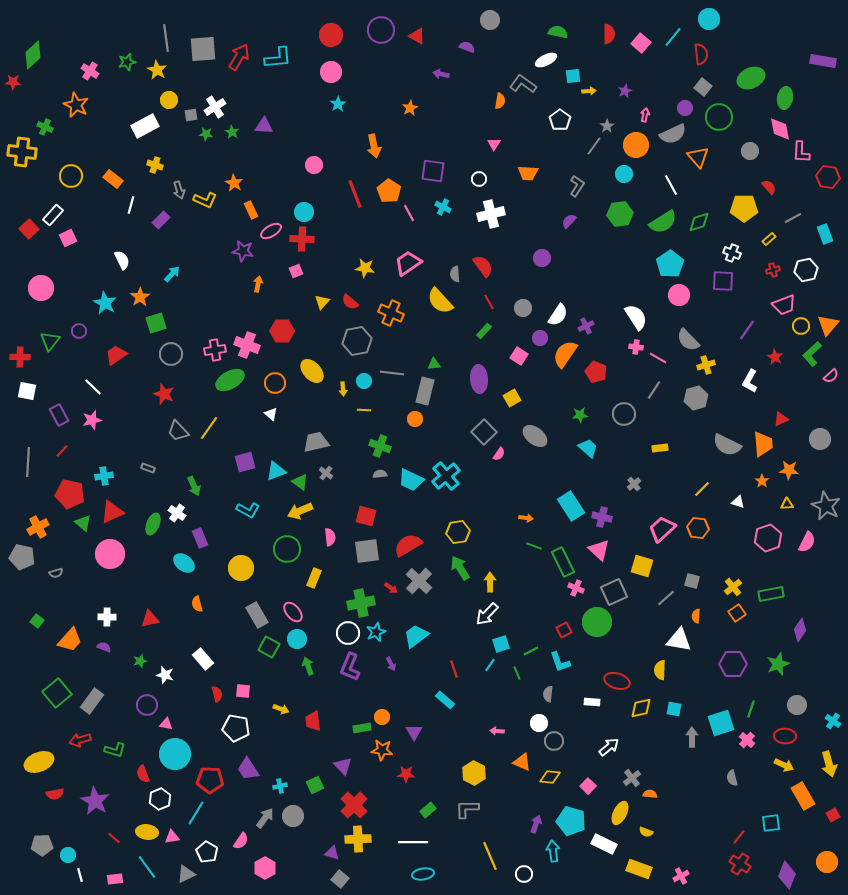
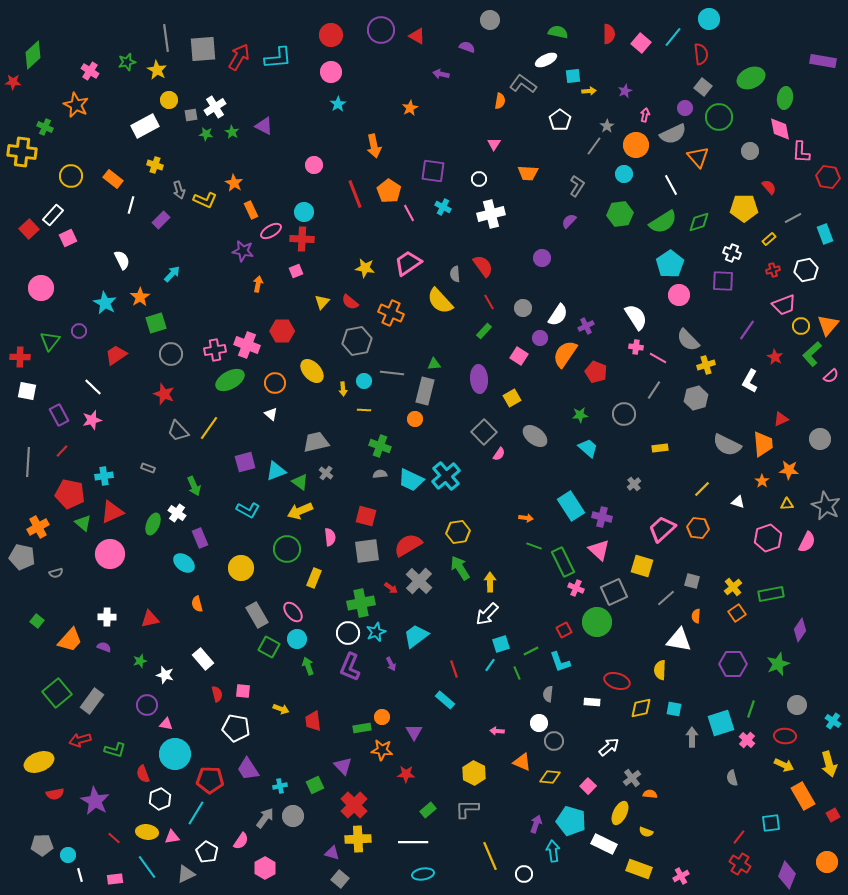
purple triangle at (264, 126): rotated 24 degrees clockwise
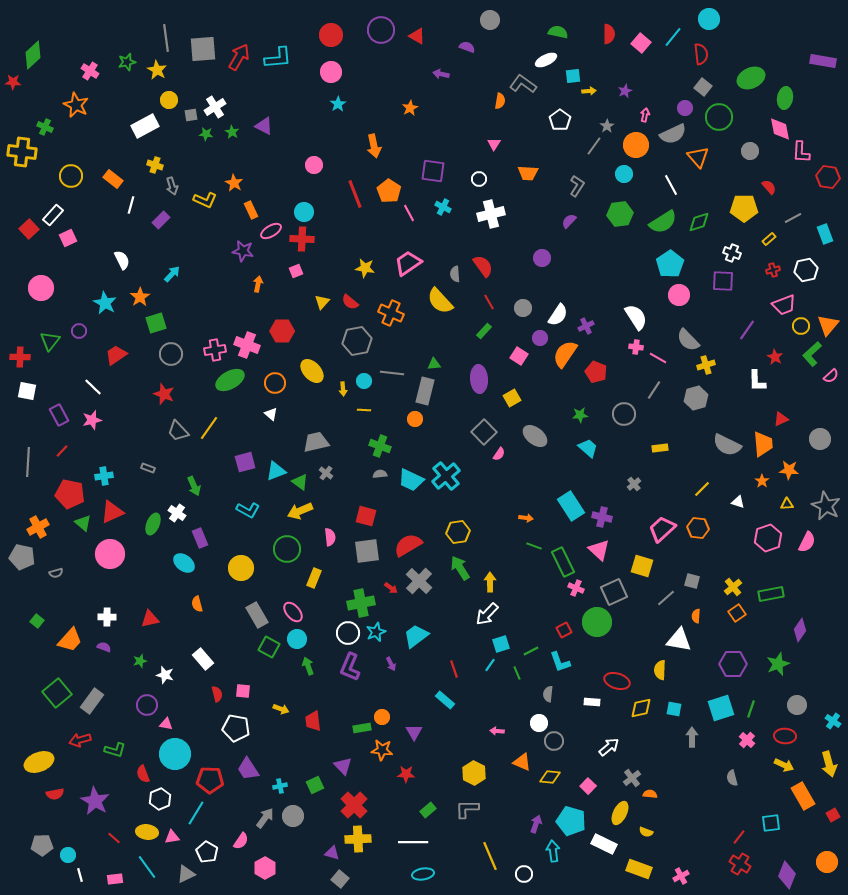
gray arrow at (179, 190): moved 7 px left, 4 px up
white L-shape at (750, 381): moved 7 px right; rotated 30 degrees counterclockwise
cyan square at (721, 723): moved 15 px up
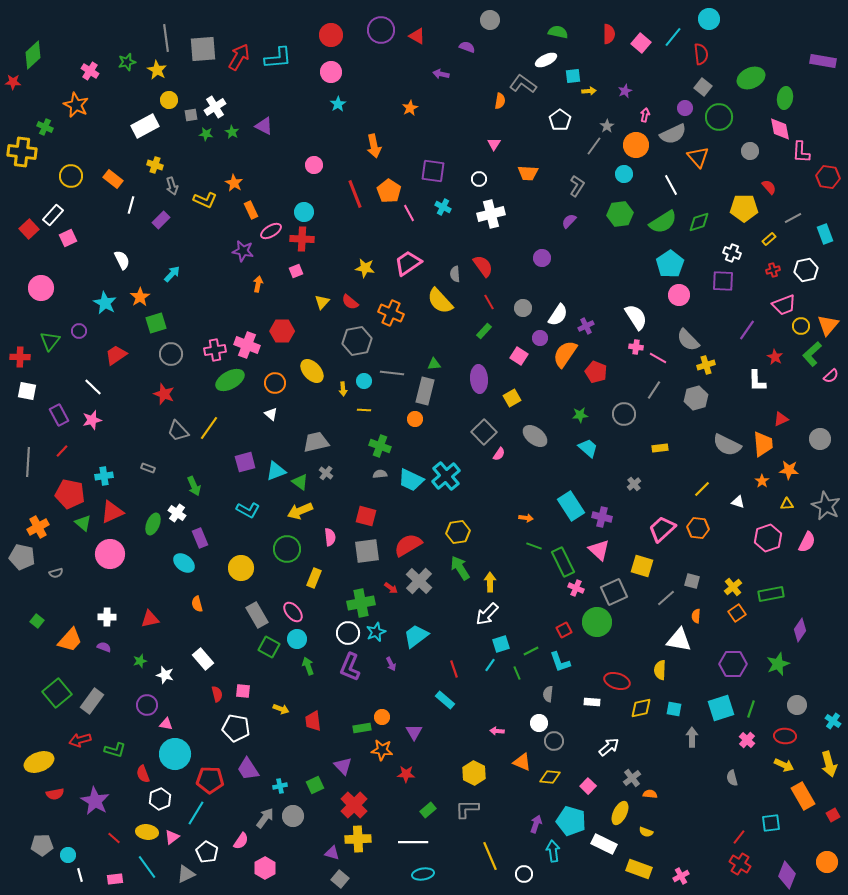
pink triangle at (172, 837): rotated 28 degrees counterclockwise
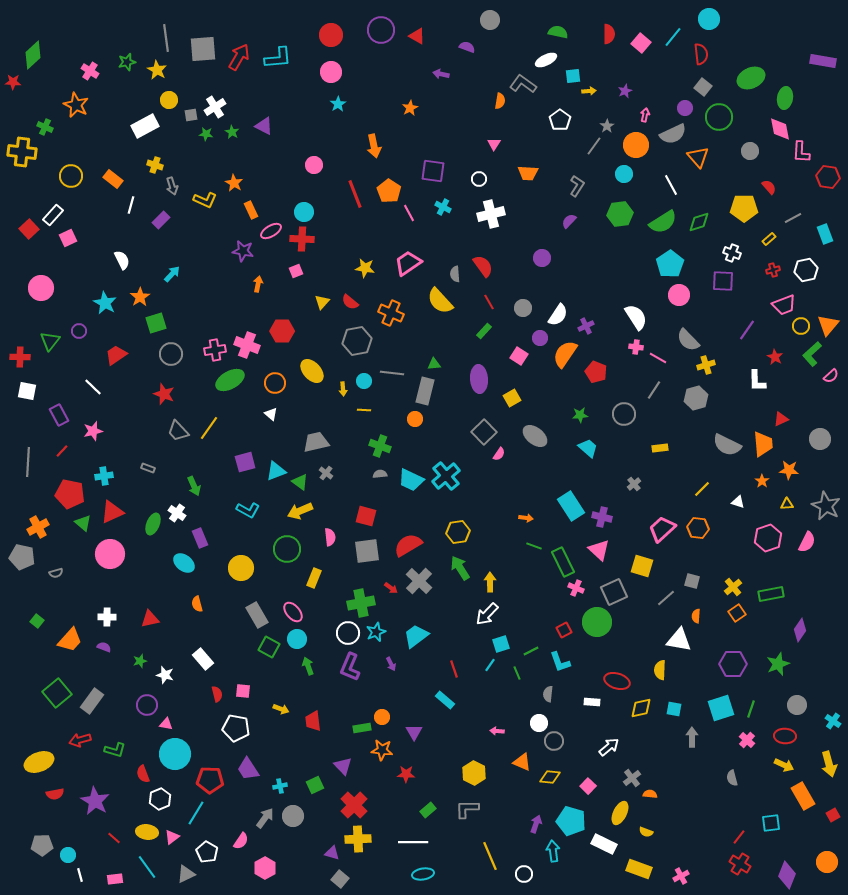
pink star at (92, 420): moved 1 px right, 11 px down
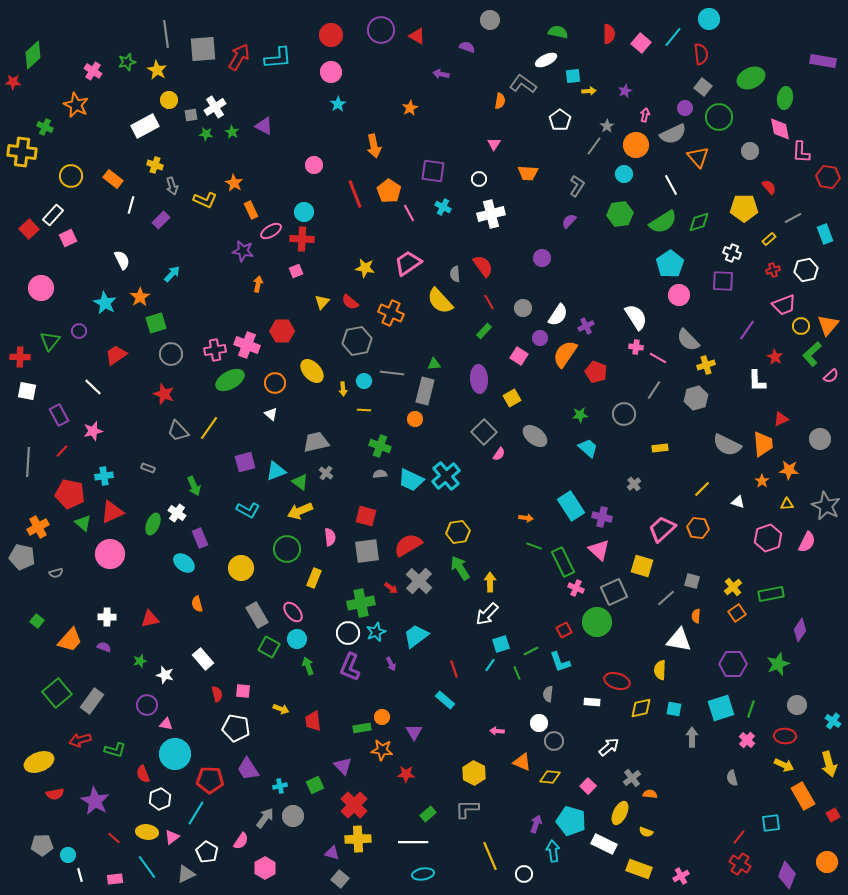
gray line at (166, 38): moved 4 px up
pink cross at (90, 71): moved 3 px right
green rectangle at (428, 810): moved 4 px down
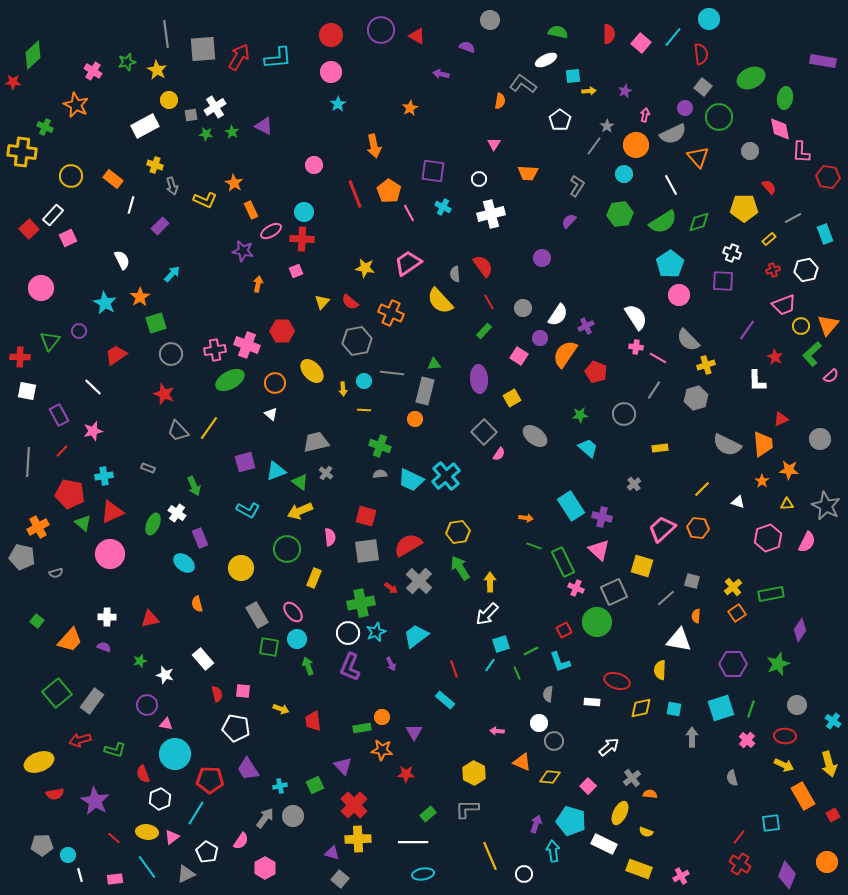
purple rectangle at (161, 220): moved 1 px left, 6 px down
green square at (269, 647): rotated 20 degrees counterclockwise
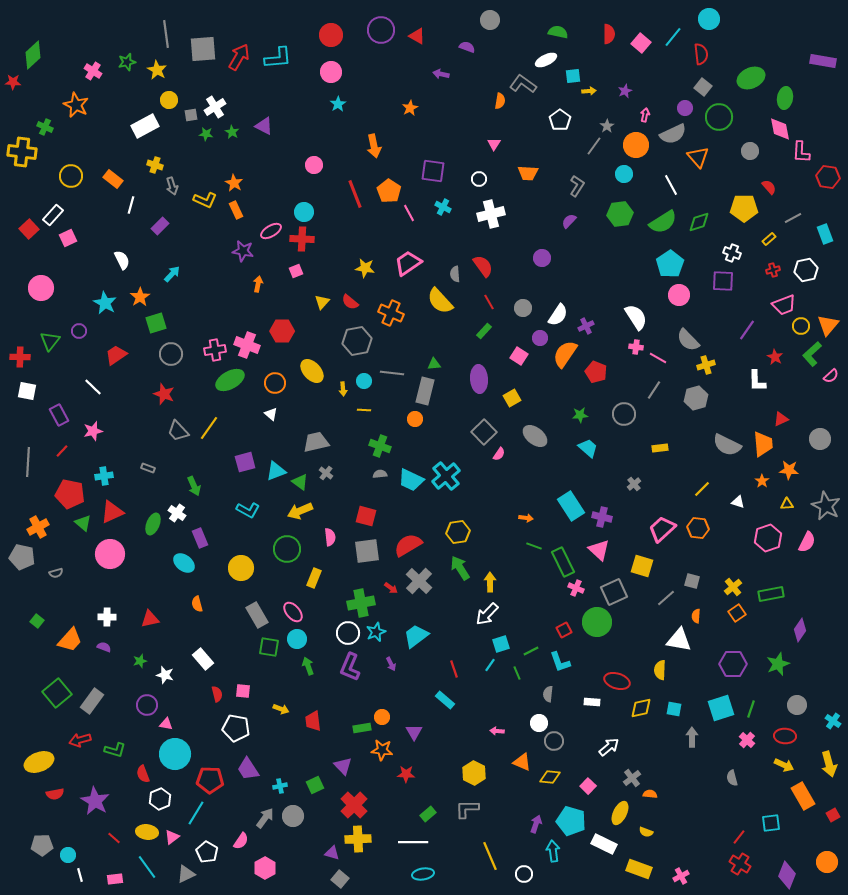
orange rectangle at (251, 210): moved 15 px left
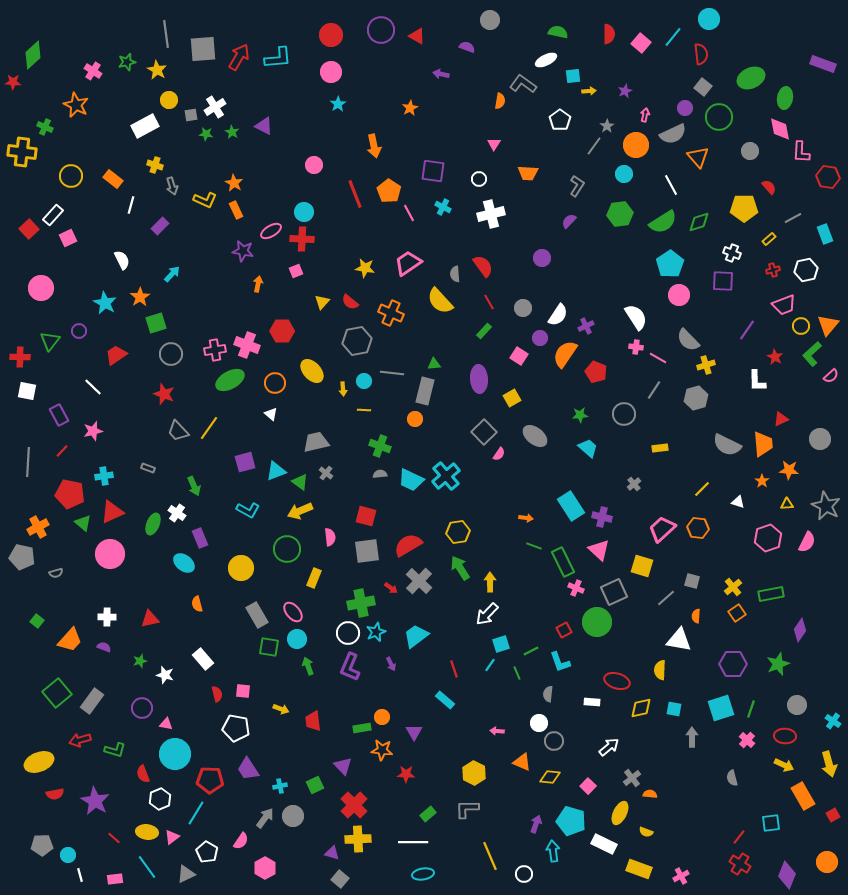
purple rectangle at (823, 61): moved 3 px down; rotated 10 degrees clockwise
purple circle at (147, 705): moved 5 px left, 3 px down
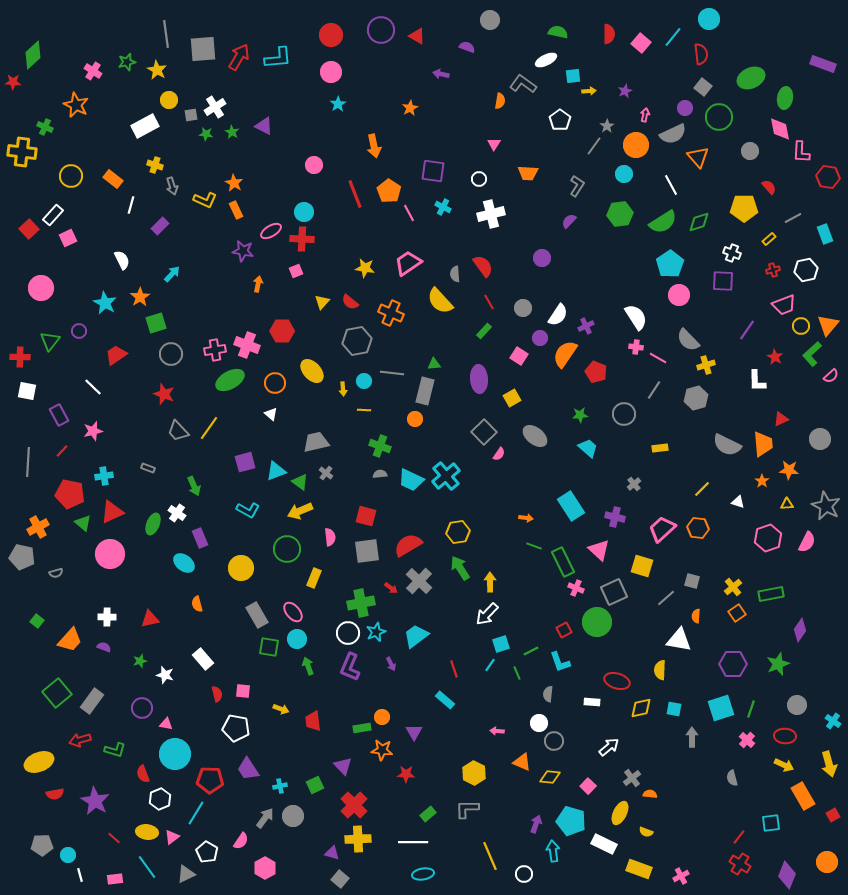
purple cross at (602, 517): moved 13 px right
